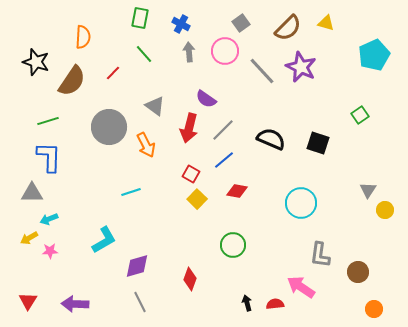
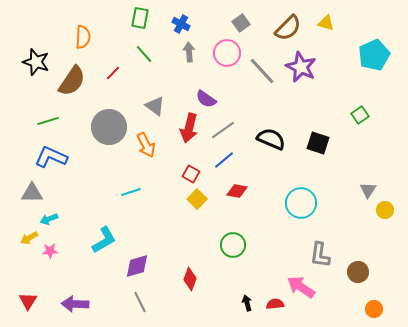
pink circle at (225, 51): moved 2 px right, 2 px down
gray line at (223, 130): rotated 10 degrees clockwise
blue L-shape at (49, 157): moved 2 px right; rotated 68 degrees counterclockwise
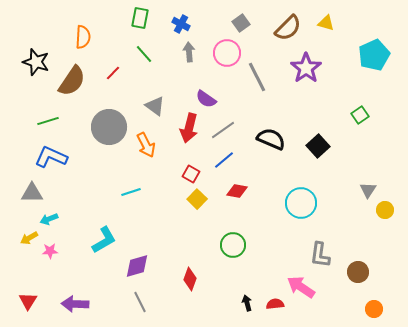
purple star at (301, 67): moved 5 px right, 1 px down; rotated 12 degrees clockwise
gray line at (262, 71): moved 5 px left, 6 px down; rotated 16 degrees clockwise
black square at (318, 143): moved 3 px down; rotated 30 degrees clockwise
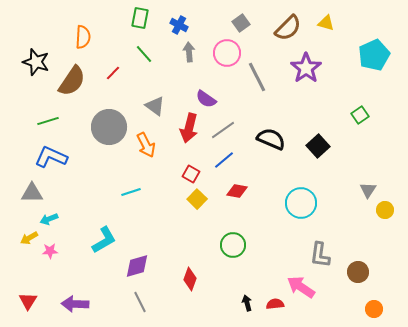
blue cross at (181, 24): moved 2 px left, 1 px down
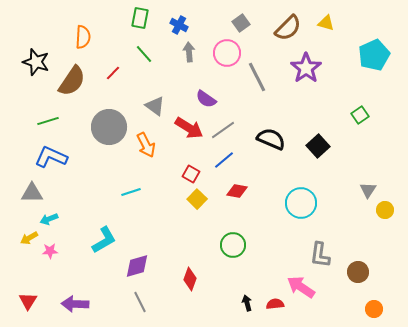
red arrow at (189, 128): rotated 72 degrees counterclockwise
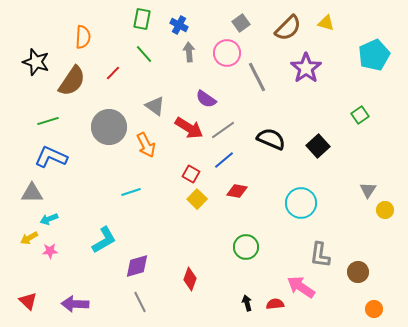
green rectangle at (140, 18): moved 2 px right, 1 px down
green circle at (233, 245): moved 13 px right, 2 px down
red triangle at (28, 301): rotated 18 degrees counterclockwise
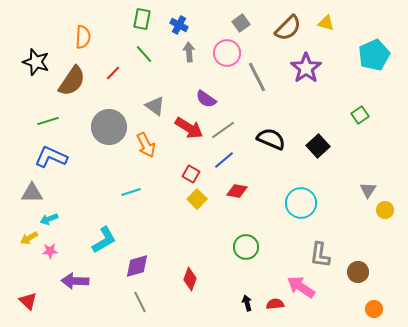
purple arrow at (75, 304): moved 23 px up
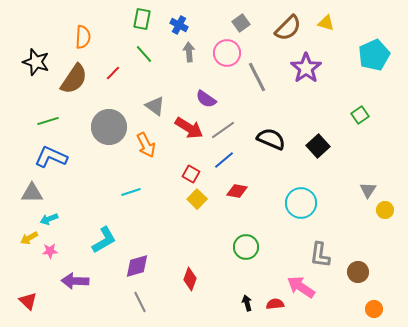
brown semicircle at (72, 81): moved 2 px right, 2 px up
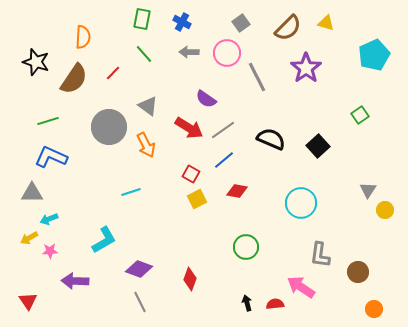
blue cross at (179, 25): moved 3 px right, 3 px up
gray arrow at (189, 52): rotated 84 degrees counterclockwise
gray triangle at (155, 106): moved 7 px left
yellow square at (197, 199): rotated 18 degrees clockwise
purple diamond at (137, 266): moved 2 px right, 3 px down; rotated 36 degrees clockwise
red triangle at (28, 301): rotated 12 degrees clockwise
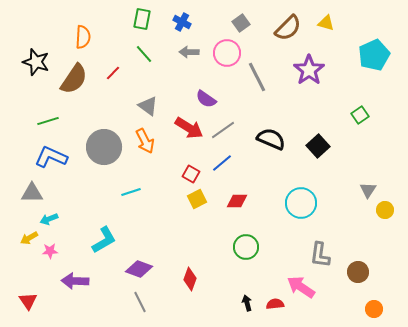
purple star at (306, 68): moved 3 px right, 2 px down
gray circle at (109, 127): moved 5 px left, 20 px down
orange arrow at (146, 145): moved 1 px left, 4 px up
blue line at (224, 160): moved 2 px left, 3 px down
red diamond at (237, 191): moved 10 px down; rotated 10 degrees counterclockwise
